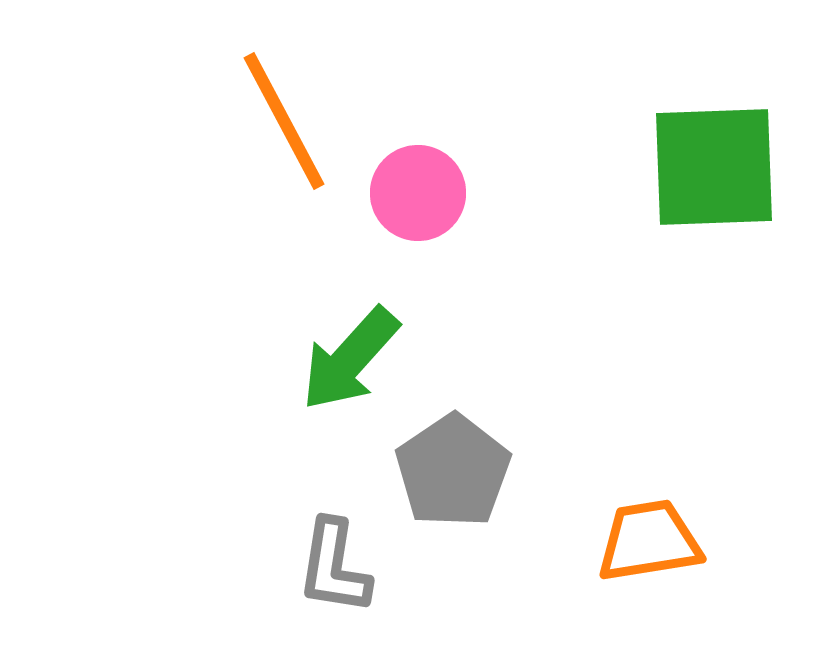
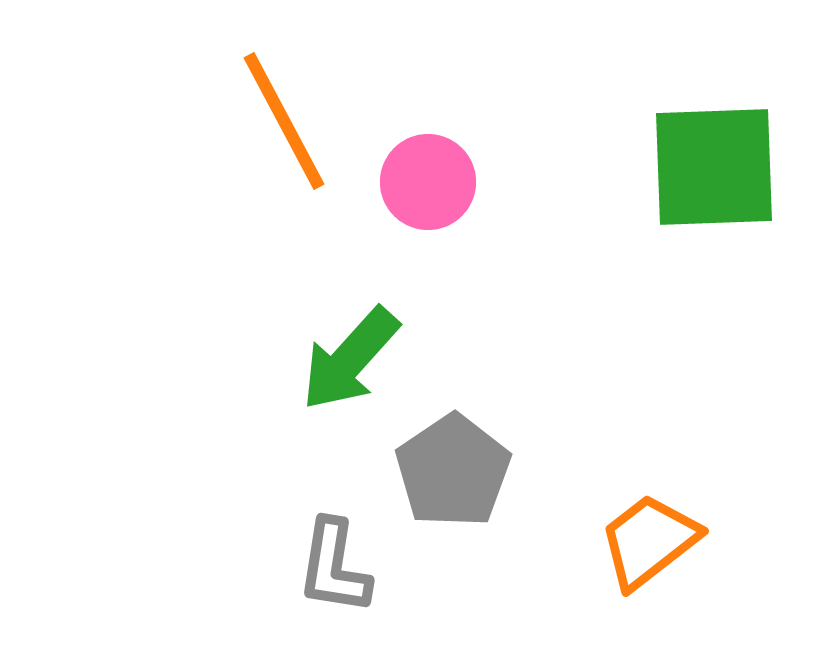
pink circle: moved 10 px right, 11 px up
orange trapezoid: rotated 29 degrees counterclockwise
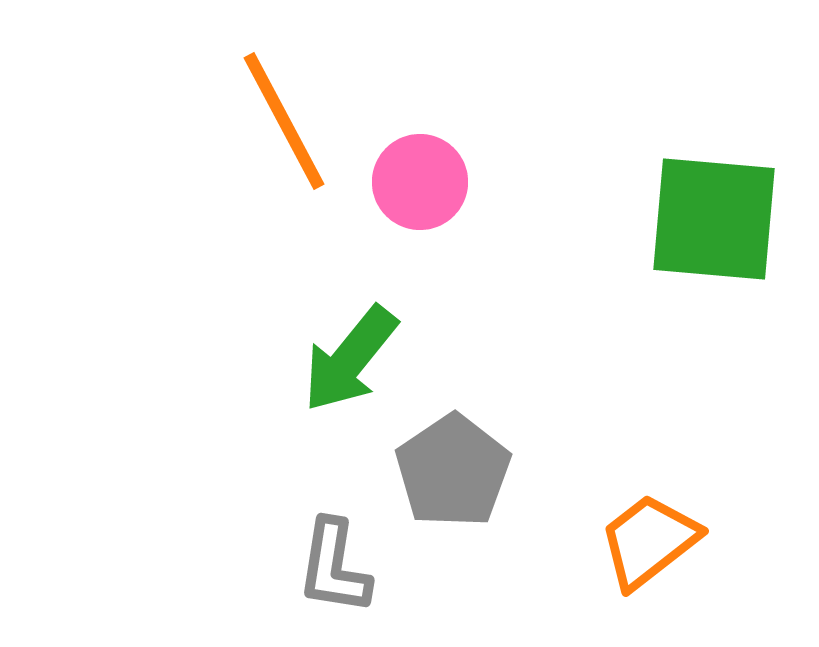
green square: moved 52 px down; rotated 7 degrees clockwise
pink circle: moved 8 px left
green arrow: rotated 3 degrees counterclockwise
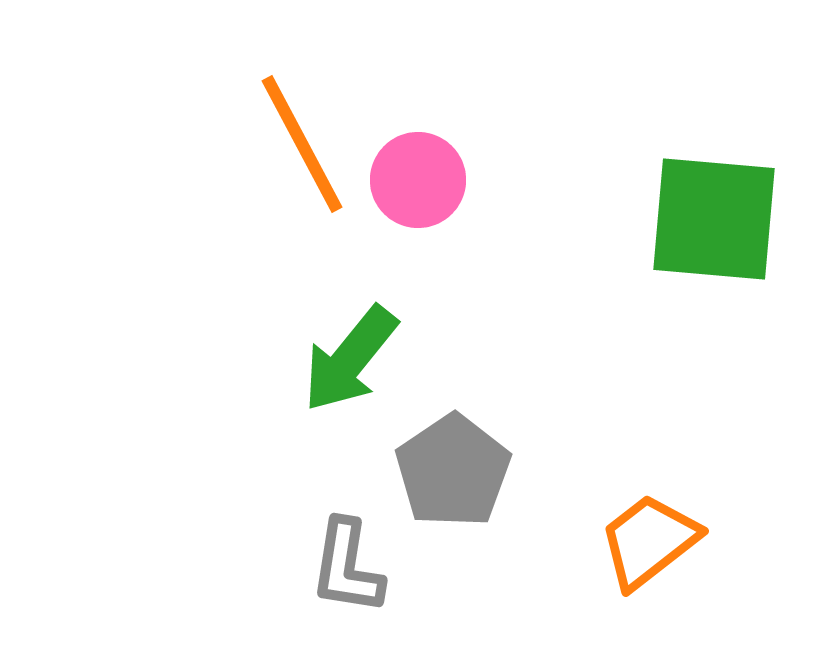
orange line: moved 18 px right, 23 px down
pink circle: moved 2 px left, 2 px up
gray L-shape: moved 13 px right
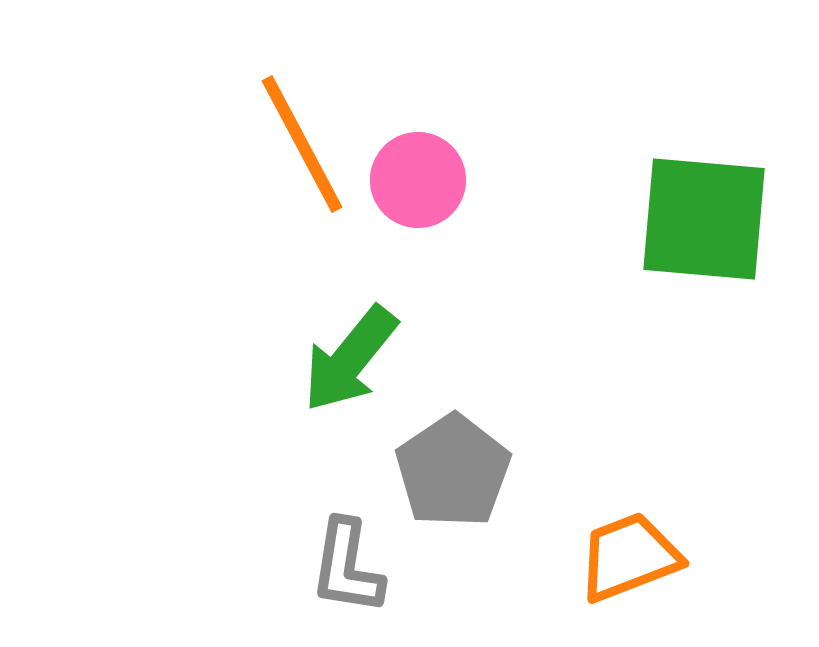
green square: moved 10 px left
orange trapezoid: moved 20 px left, 16 px down; rotated 17 degrees clockwise
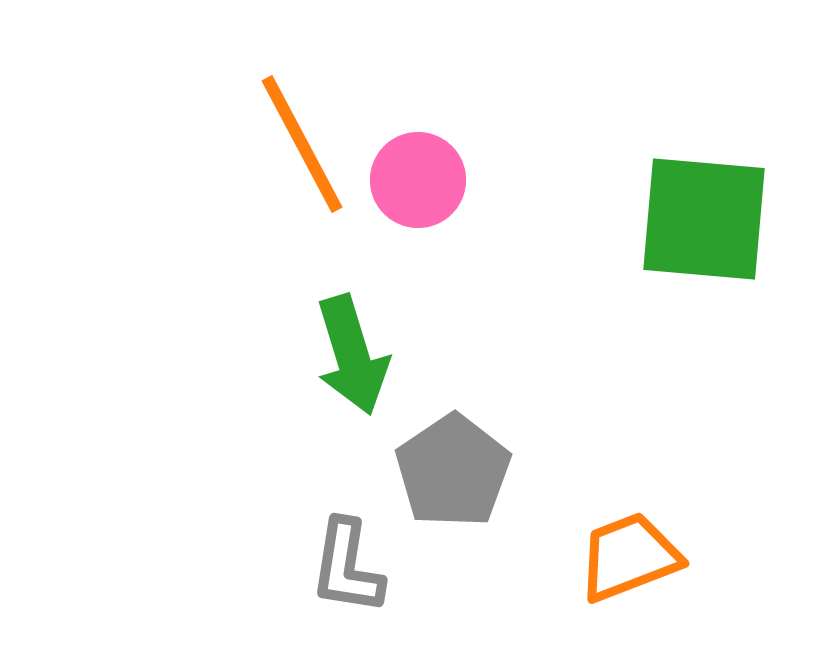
green arrow: moved 2 px right, 4 px up; rotated 56 degrees counterclockwise
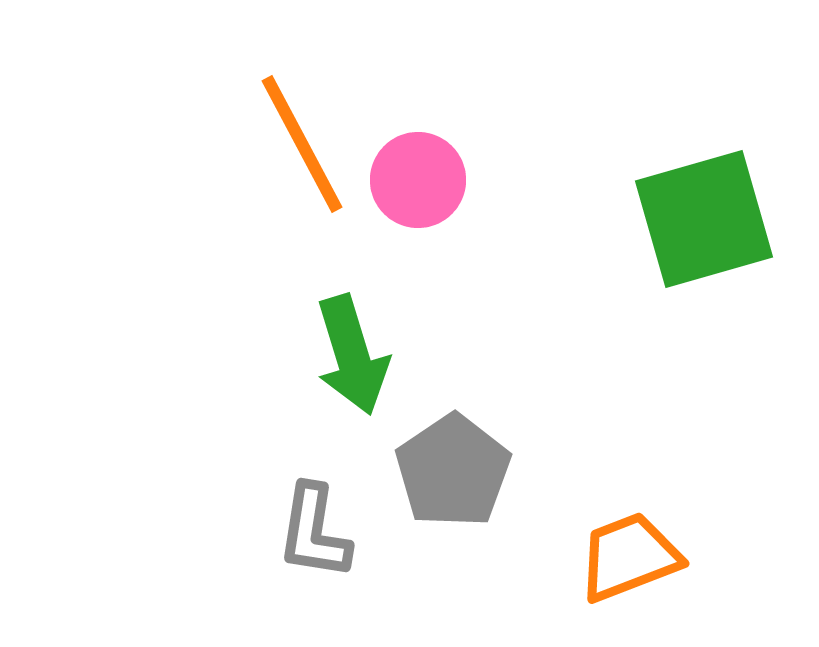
green square: rotated 21 degrees counterclockwise
gray L-shape: moved 33 px left, 35 px up
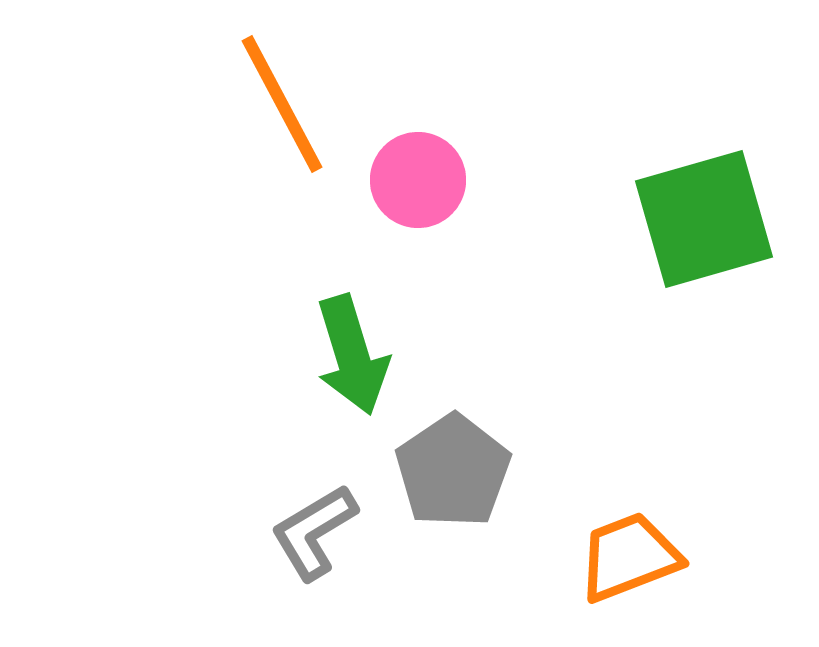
orange line: moved 20 px left, 40 px up
gray L-shape: rotated 50 degrees clockwise
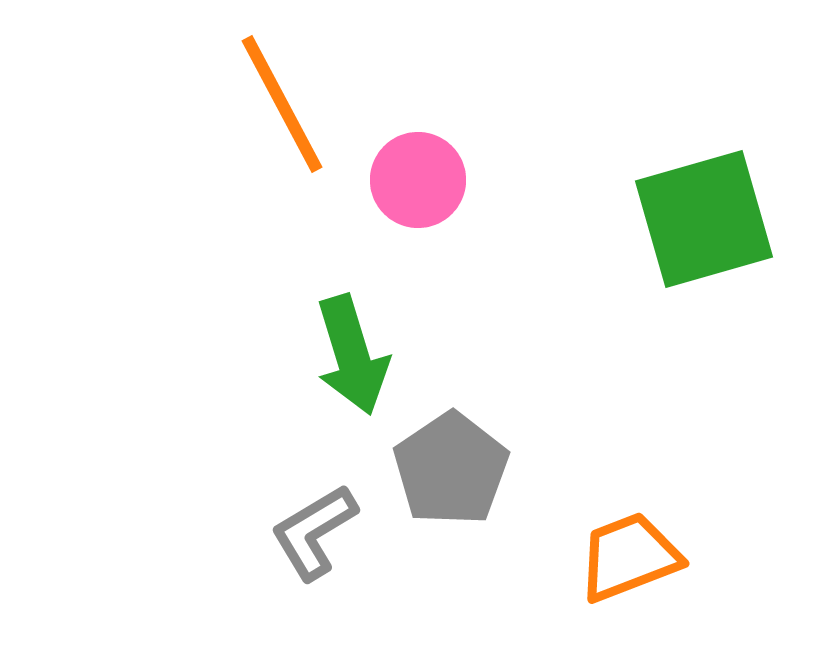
gray pentagon: moved 2 px left, 2 px up
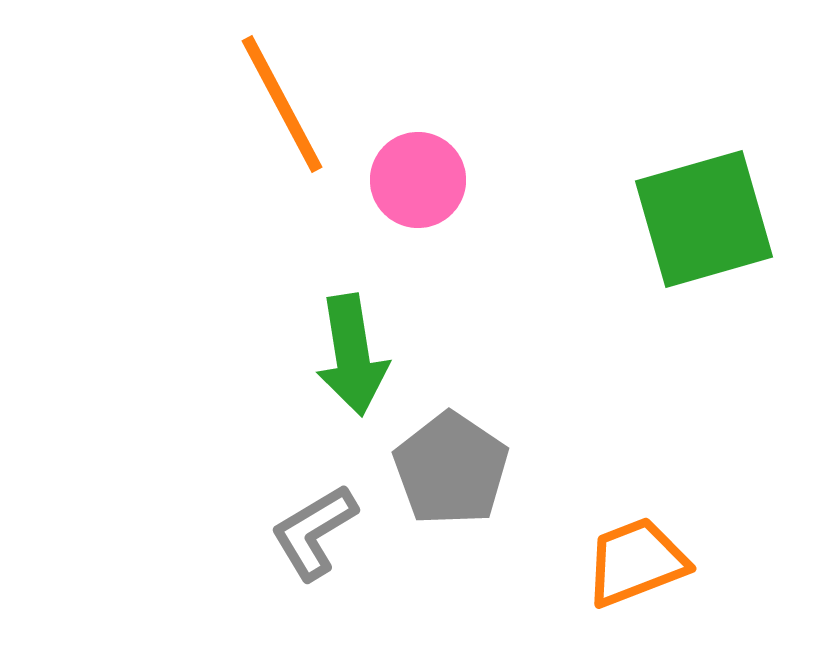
green arrow: rotated 8 degrees clockwise
gray pentagon: rotated 4 degrees counterclockwise
orange trapezoid: moved 7 px right, 5 px down
